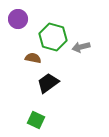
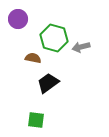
green hexagon: moved 1 px right, 1 px down
green square: rotated 18 degrees counterclockwise
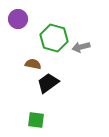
brown semicircle: moved 6 px down
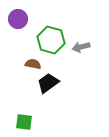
green hexagon: moved 3 px left, 2 px down
green square: moved 12 px left, 2 px down
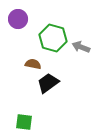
green hexagon: moved 2 px right, 2 px up
gray arrow: rotated 36 degrees clockwise
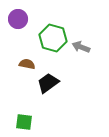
brown semicircle: moved 6 px left
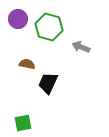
green hexagon: moved 4 px left, 11 px up
black trapezoid: rotated 30 degrees counterclockwise
green square: moved 1 px left, 1 px down; rotated 18 degrees counterclockwise
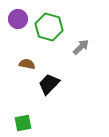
gray arrow: rotated 114 degrees clockwise
black trapezoid: moved 1 px right, 1 px down; rotated 20 degrees clockwise
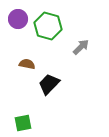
green hexagon: moved 1 px left, 1 px up
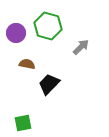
purple circle: moved 2 px left, 14 px down
